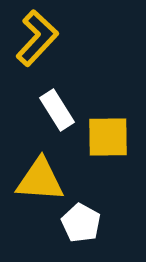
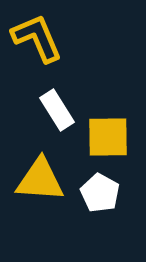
yellow L-shape: rotated 66 degrees counterclockwise
white pentagon: moved 19 px right, 30 px up
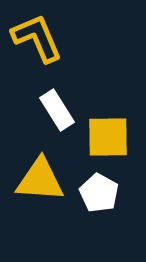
white pentagon: moved 1 px left
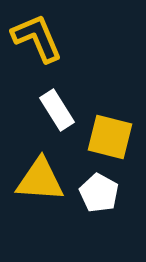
yellow square: moved 2 px right; rotated 15 degrees clockwise
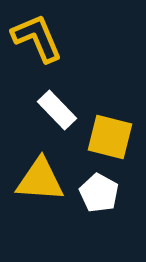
white rectangle: rotated 12 degrees counterclockwise
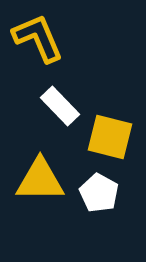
yellow L-shape: moved 1 px right
white rectangle: moved 3 px right, 4 px up
yellow triangle: rotated 4 degrees counterclockwise
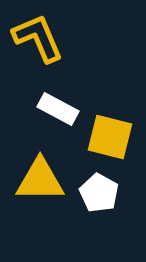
white rectangle: moved 2 px left, 3 px down; rotated 18 degrees counterclockwise
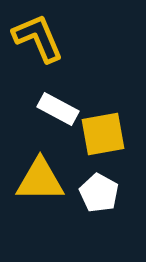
yellow square: moved 7 px left, 3 px up; rotated 24 degrees counterclockwise
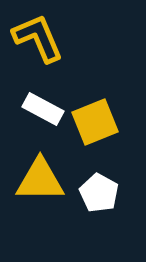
white rectangle: moved 15 px left
yellow square: moved 8 px left, 12 px up; rotated 12 degrees counterclockwise
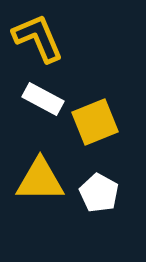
white rectangle: moved 10 px up
